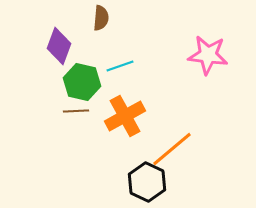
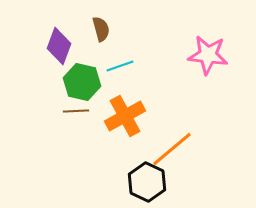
brown semicircle: moved 11 px down; rotated 20 degrees counterclockwise
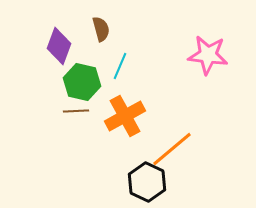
cyan line: rotated 48 degrees counterclockwise
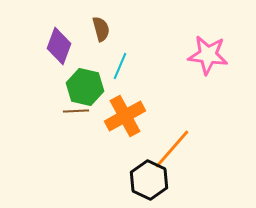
green hexagon: moved 3 px right, 5 px down
orange line: rotated 9 degrees counterclockwise
black hexagon: moved 2 px right, 2 px up
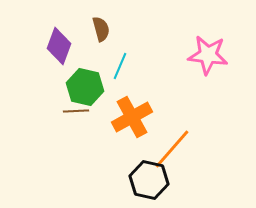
orange cross: moved 7 px right, 1 px down
black hexagon: rotated 12 degrees counterclockwise
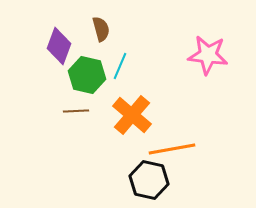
green hexagon: moved 2 px right, 12 px up
orange cross: moved 2 px up; rotated 21 degrees counterclockwise
orange line: rotated 39 degrees clockwise
